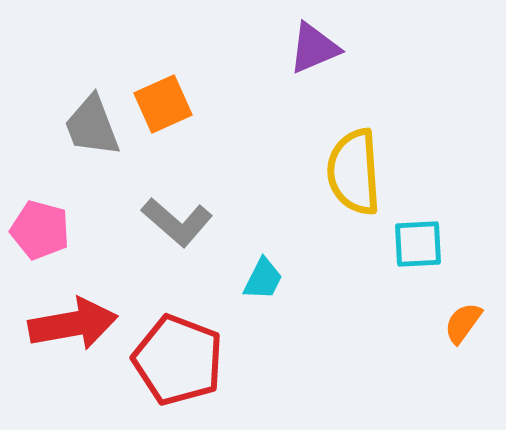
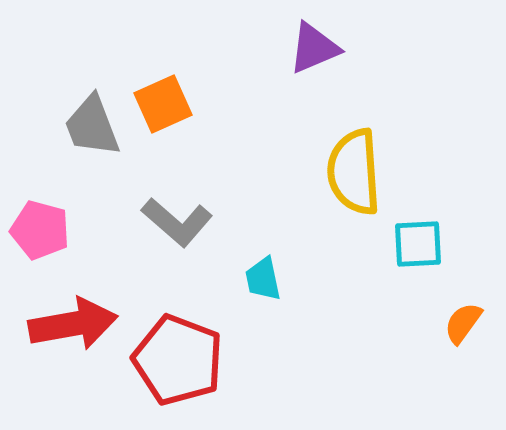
cyan trapezoid: rotated 141 degrees clockwise
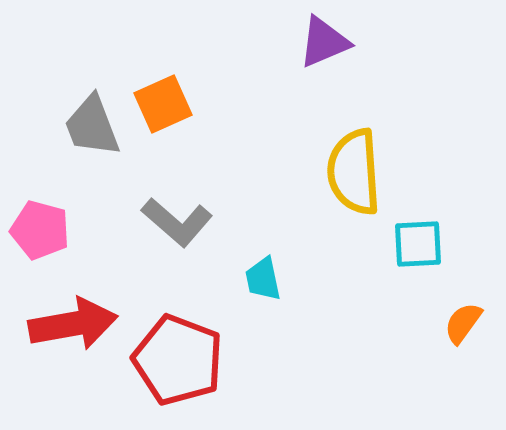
purple triangle: moved 10 px right, 6 px up
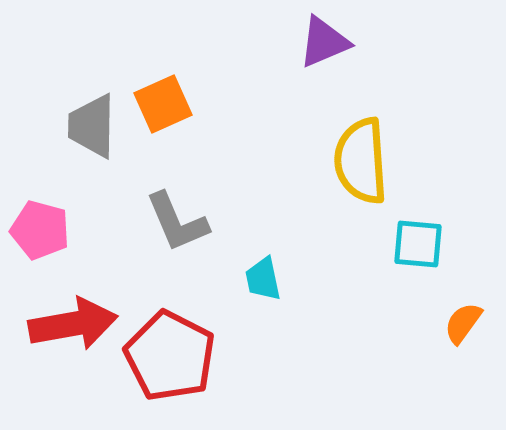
gray trapezoid: rotated 22 degrees clockwise
yellow semicircle: moved 7 px right, 11 px up
gray L-shape: rotated 26 degrees clockwise
cyan square: rotated 8 degrees clockwise
red pentagon: moved 8 px left, 4 px up; rotated 6 degrees clockwise
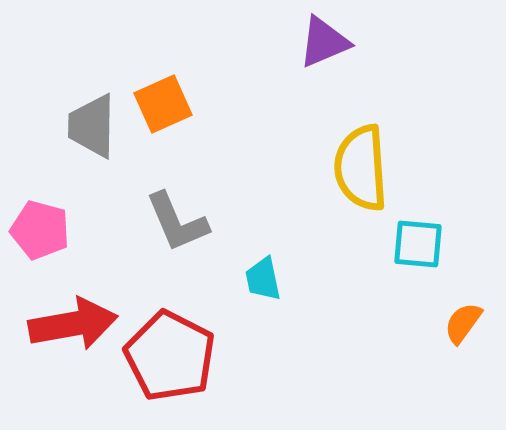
yellow semicircle: moved 7 px down
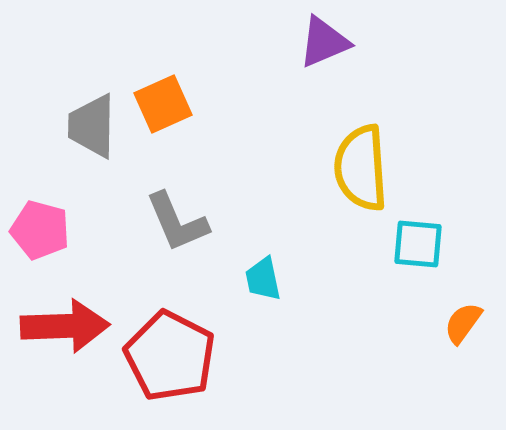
red arrow: moved 8 px left, 2 px down; rotated 8 degrees clockwise
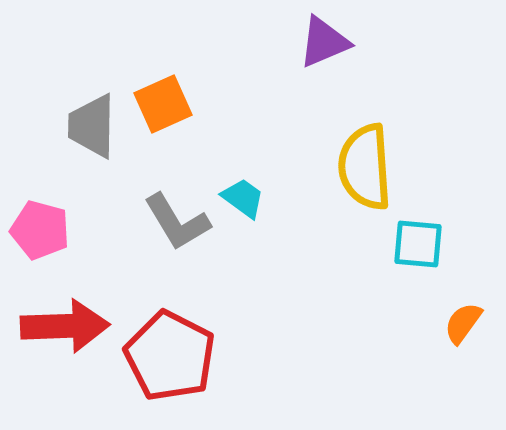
yellow semicircle: moved 4 px right, 1 px up
gray L-shape: rotated 8 degrees counterclockwise
cyan trapezoid: moved 20 px left, 81 px up; rotated 138 degrees clockwise
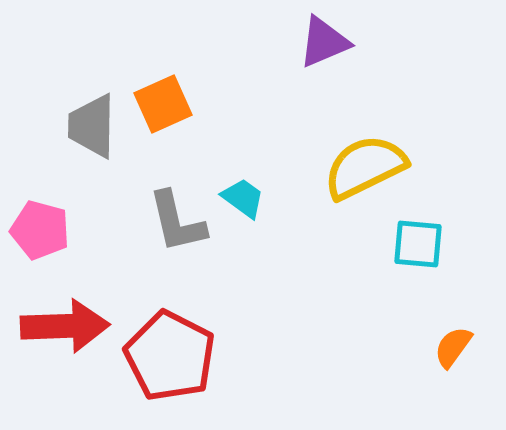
yellow semicircle: rotated 68 degrees clockwise
gray L-shape: rotated 18 degrees clockwise
orange semicircle: moved 10 px left, 24 px down
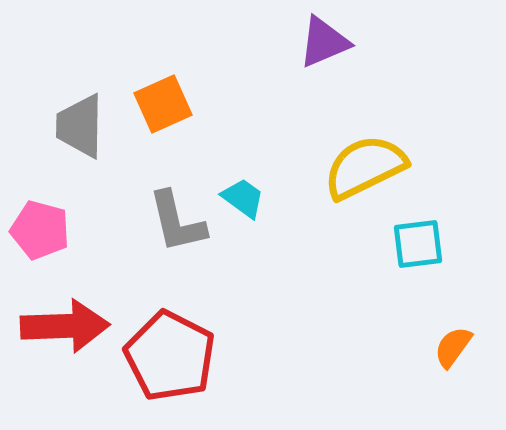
gray trapezoid: moved 12 px left
cyan square: rotated 12 degrees counterclockwise
